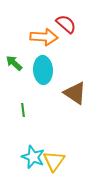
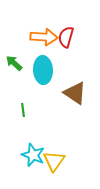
red semicircle: moved 13 px down; rotated 115 degrees counterclockwise
cyan star: moved 2 px up
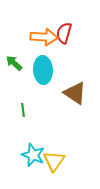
red semicircle: moved 2 px left, 4 px up
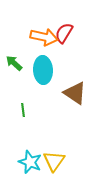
red semicircle: rotated 15 degrees clockwise
orange arrow: rotated 8 degrees clockwise
cyan star: moved 3 px left, 7 px down
